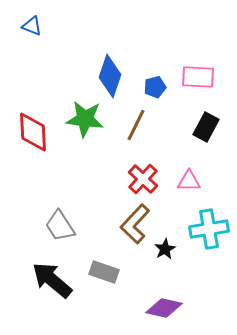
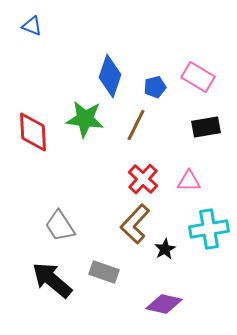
pink rectangle: rotated 28 degrees clockwise
black rectangle: rotated 52 degrees clockwise
purple diamond: moved 4 px up
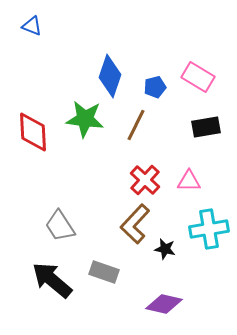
red cross: moved 2 px right, 1 px down
black star: rotated 30 degrees counterclockwise
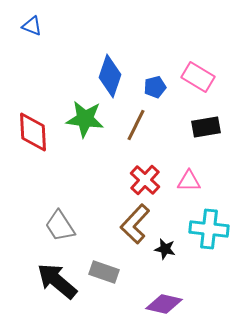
cyan cross: rotated 15 degrees clockwise
black arrow: moved 5 px right, 1 px down
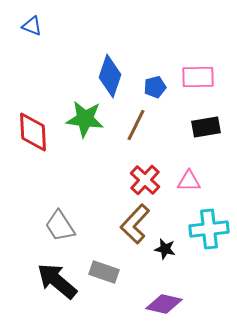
pink rectangle: rotated 32 degrees counterclockwise
cyan cross: rotated 12 degrees counterclockwise
